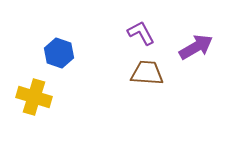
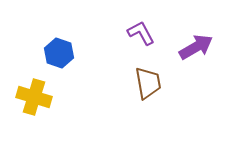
brown trapezoid: moved 1 px right, 10 px down; rotated 76 degrees clockwise
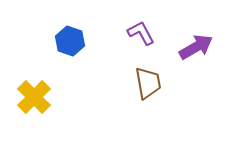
blue hexagon: moved 11 px right, 12 px up
yellow cross: rotated 28 degrees clockwise
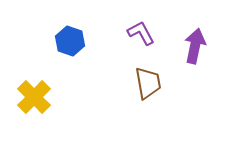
purple arrow: moved 1 px left, 1 px up; rotated 48 degrees counterclockwise
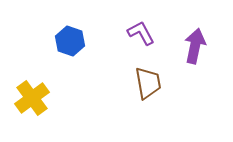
yellow cross: moved 2 px left, 1 px down; rotated 8 degrees clockwise
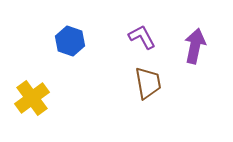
purple L-shape: moved 1 px right, 4 px down
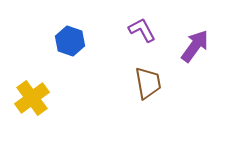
purple L-shape: moved 7 px up
purple arrow: rotated 24 degrees clockwise
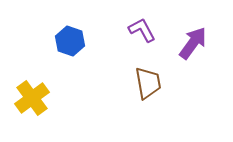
purple arrow: moved 2 px left, 3 px up
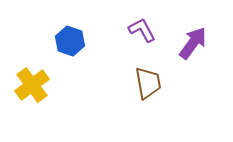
yellow cross: moved 13 px up
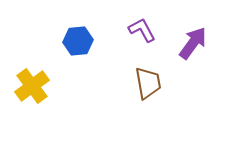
blue hexagon: moved 8 px right; rotated 24 degrees counterclockwise
yellow cross: moved 1 px down
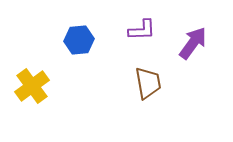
purple L-shape: rotated 116 degrees clockwise
blue hexagon: moved 1 px right, 1 px up
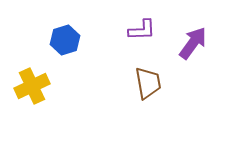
blue hexagon: moved 14 px left; rotated 12 degrees counterclockwise
yellow cross: rotated 12 degrees clockwise
